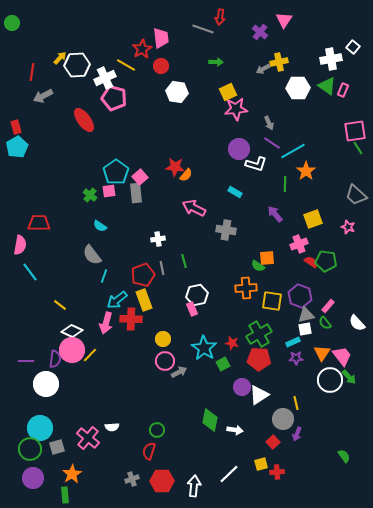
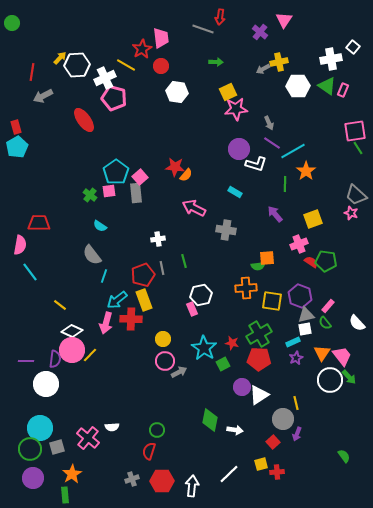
white hexagon at (298, 88): moved 2 px up
pink star at (348, 227): moved 3 px right, 14 px up
green semicircle at (258, 266): rotated 40 degrees counterclockwise
white hexagon at (197, 295): moved 4 px right
purple star at (296, 358): rotated 24 degrees counterclockwise
white arrow at (194, 486): moved 2 px left
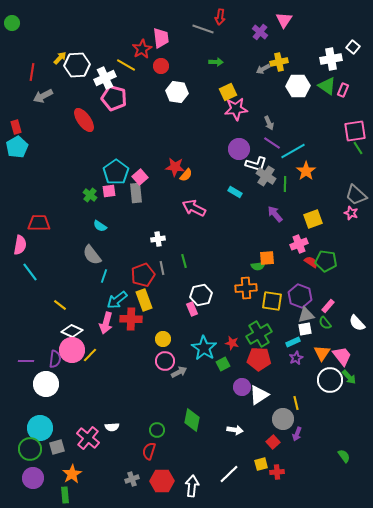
gray cross at (226, 230): moved 40 px right, 54 px up; rotated 24 degrees clockwise
green diamond at (210, 420): moved 18 px left
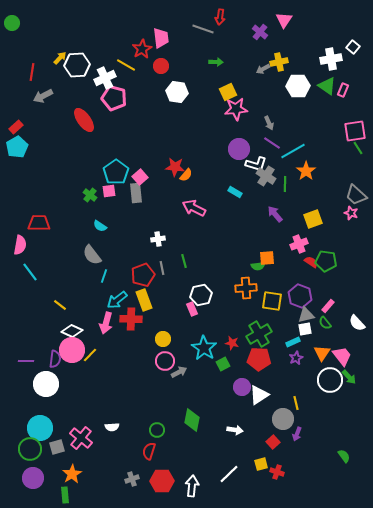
red rectangle at (16, 127): rotated 64 degrees clockwise
pink cross at (88, 438): moved 7 px left
red cross at (277, 472): rotated 24 degrees clockwise
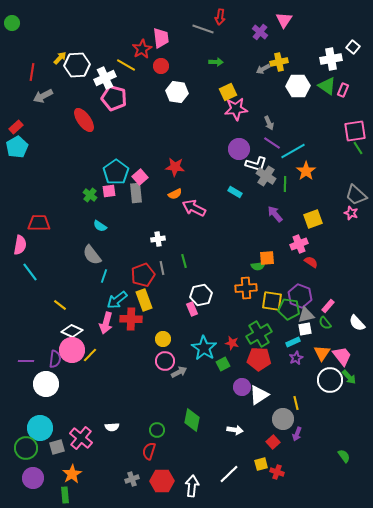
orange semicircle at (186, 175): moved 11 px left, 19 px down; rotated 24 degrees clockwise
green pentagon at (326, 261): moved 37 px left, 48 px down
green circle at (30, 449): moved 4 px left, 1 px up
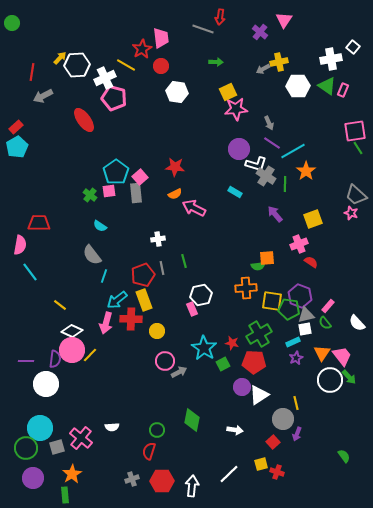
yellow circle at (163, 339): moved 6 px left, 8 px up
red pentagon at (259, 359): moved 5 px left, 3 px down
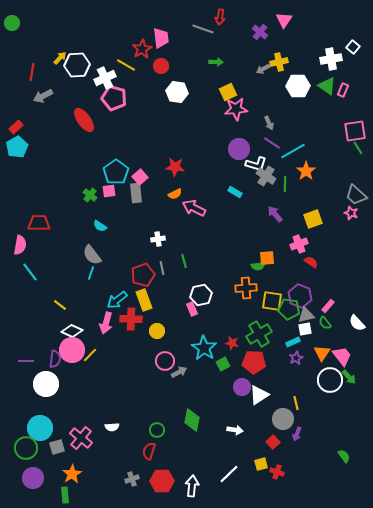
cyan line at (104, 276): moved 13 px left, 3 px up
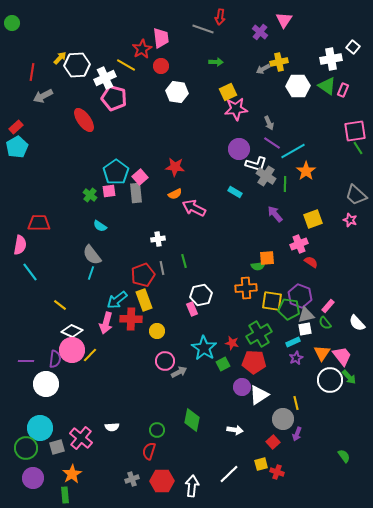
pink star at (351, 213): moved 1 px left, 7 px down
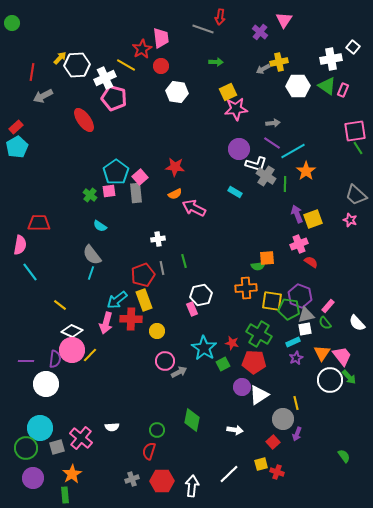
gray arrow at (269, 123): moved 4 px right; rotated 72 degrees counterclockwise
purple arrow at (275, 214): moved 22 px right; rotated 18 degrees clockwise
green cross at (259, 334): rotated 30 degrees counterclockwise
